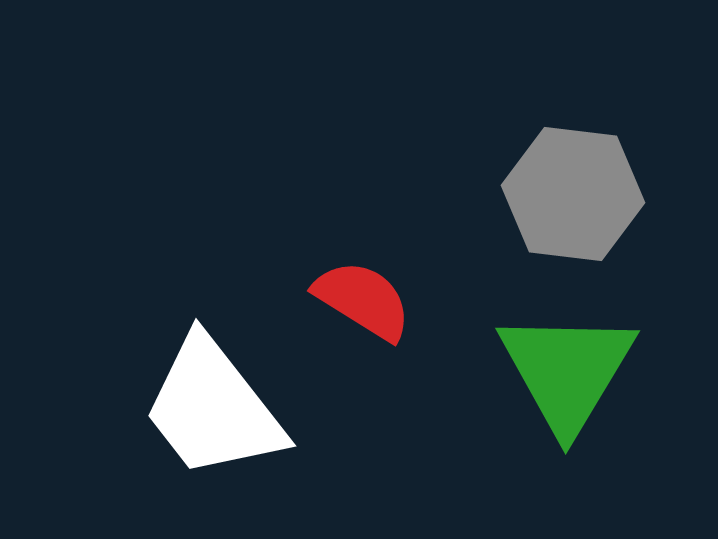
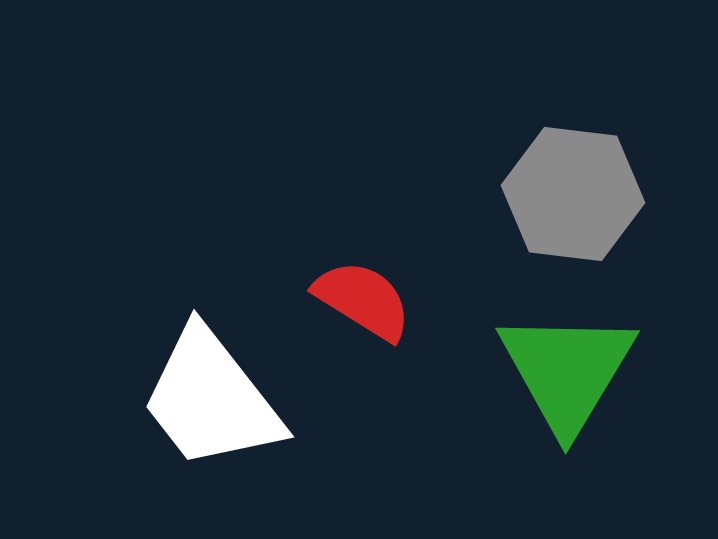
white trapezoid: moved 2 px left, 9 px up
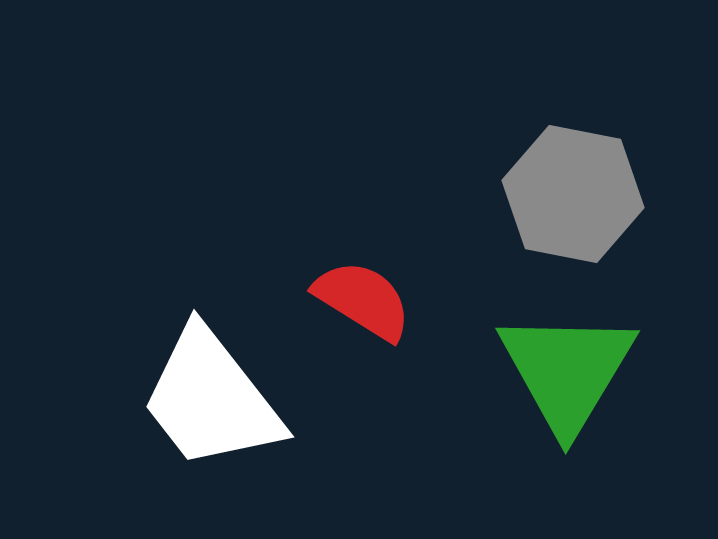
gray hexagon: rotated 4 degrees clockwise
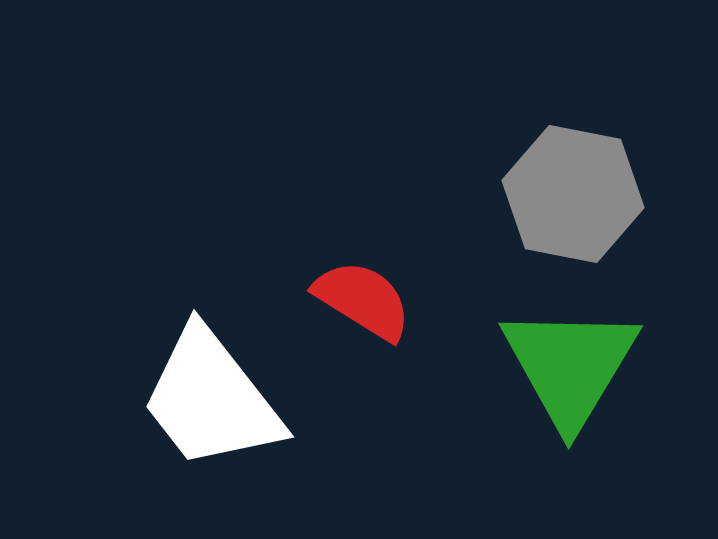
green triangle: moved 3 px right, 5 px up
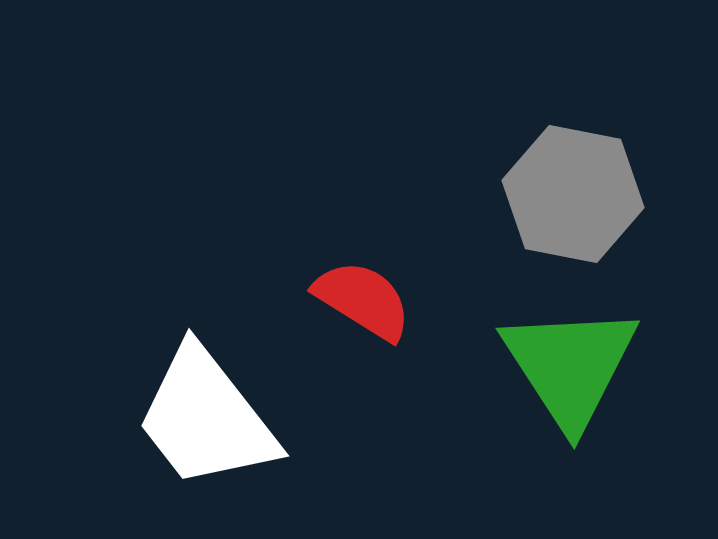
green triangle: rotated 4 degrees counterclockwise
white trapezoid: moved 5 px left, 19 px down
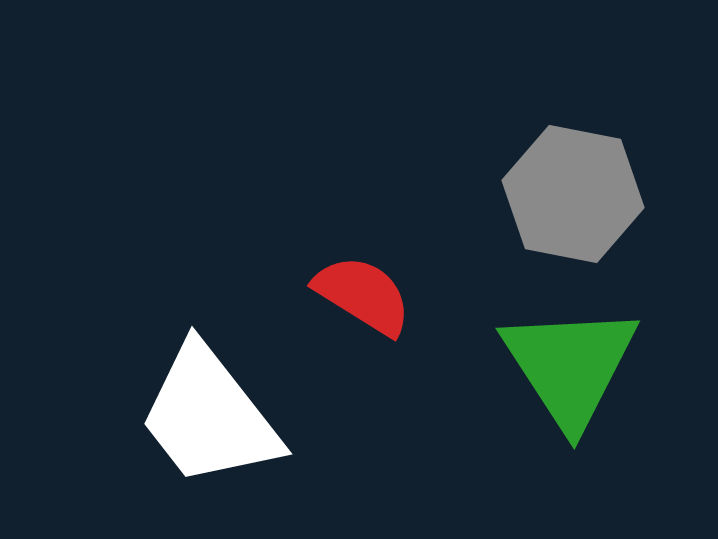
red semicircle: moved 5 px up
white trapezoid: moved 3 px right, 2 px up
